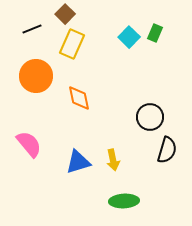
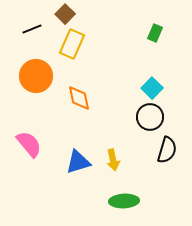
cyan square: moved 23 px right, 51 px down
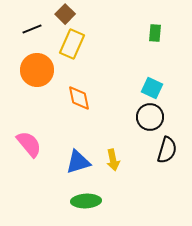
green rectangle: rotated 18 degrees counterclockwise
orange circle: moved 1 px right, 6 px up
cyan square: rotated 20 degrees counterclockwise
green ellipse: moved 38 px left
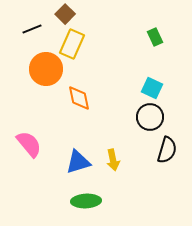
green rectangle: moved 4 px down; rotated 30 degrees counterclockwise
orange circle: moved 9 px right, 1 px up
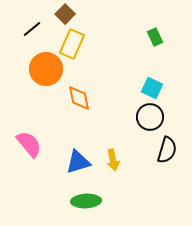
black line: rotated 18 degrees counterclockwise
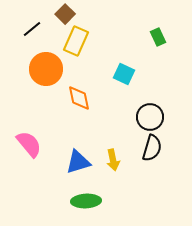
green rectangle: moved 3 px right
yellow rectangle: moved 4 px right, 3 px up
cyan square: moved 28 px left, 14 px up
black semicircle: moved 15 px left, 2 px up
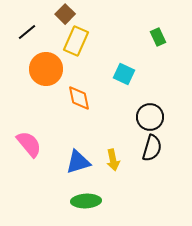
black line: moved 5 px left, 3 px down
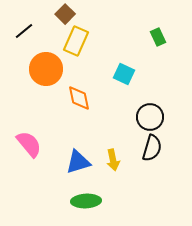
black line: moved 3 px left, 1 px up
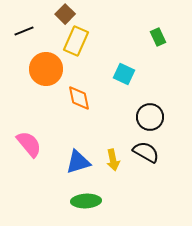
black line: rotated 18 degrees clockwise
black semicircle: moved 6 px left, 4 px down; rotated 76 degrees counterclockwise
